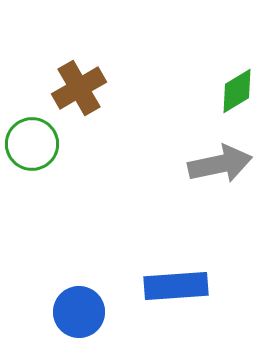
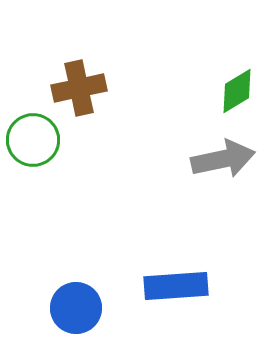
brown cross: rotated 18 degrees clockwise
green circle: moved 1 px right, 4 px up
gray arrow: moved 3 px right, 5 px up
blue circle: moved 3 px left, 4 px up
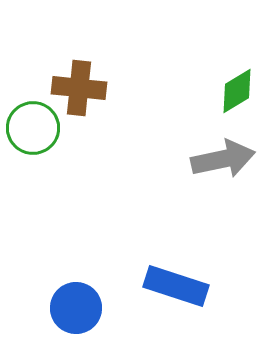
brown cross: rotated 18 degrees clockwise
green circle: moved 12 px up
blue rectangle: rotated 22 degrees clockwise
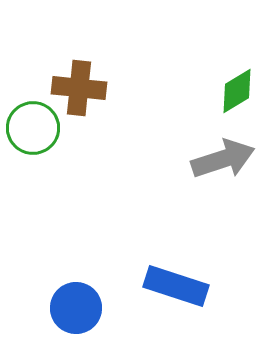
gray arrow: rotated 6 degrees counterclockwise
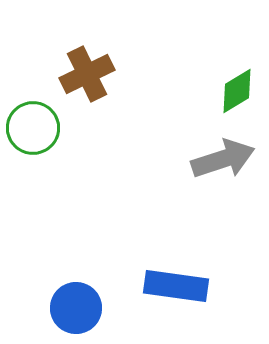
brown cross: moved 8 px right, 14 px up; rotated 32 degrees counterclockwise
blue rectangle: rotated 10 degrees counterclockwise
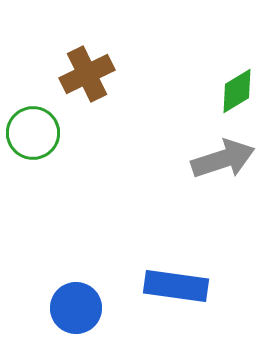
green circle: moved 5 px down
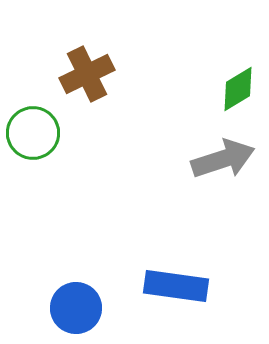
green diamond: moved 1 px right, 2 px up
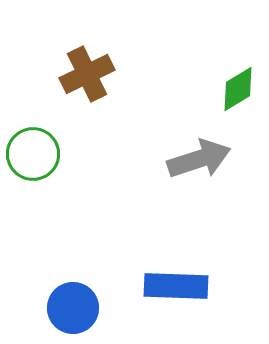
green circle: moved 21 px down
gray arrow: moved 24 px left
blue rectangle: rotated 6 degrees counterclockwise
blue circle: moved 3 px left
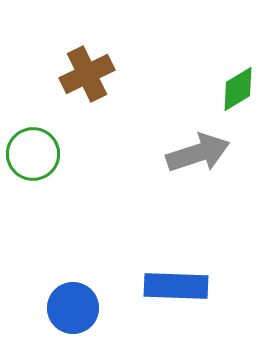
gray arrow: moved 1 px left, 6 px up
